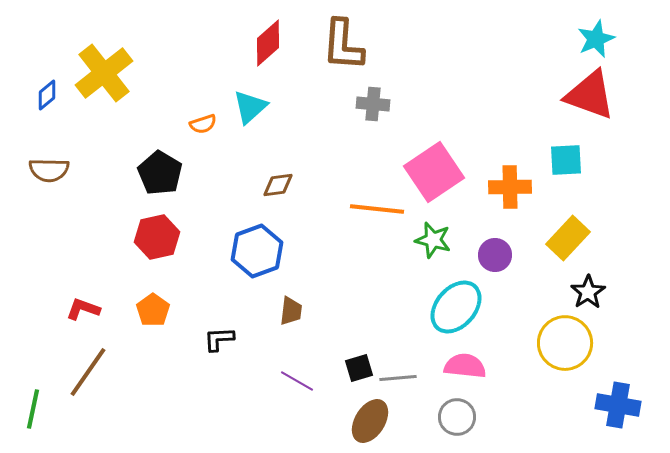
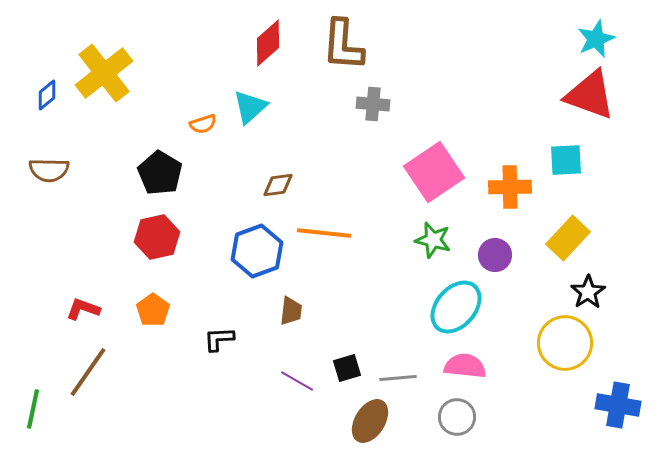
orange line: moved 53 px left, 24 px down
black square: moved 12 px left
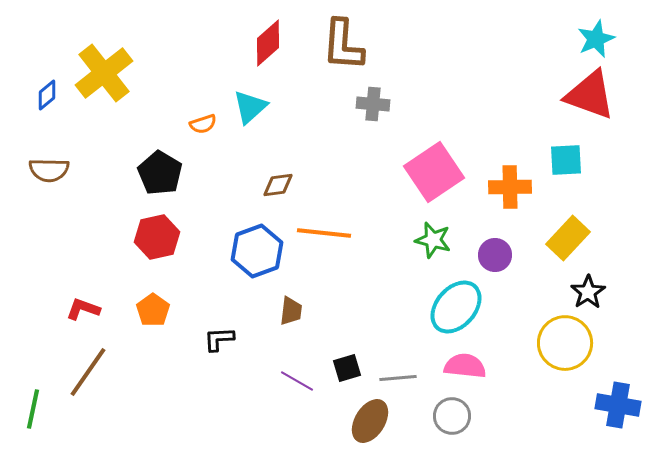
gray circle: moved 5 px left, 1 px up
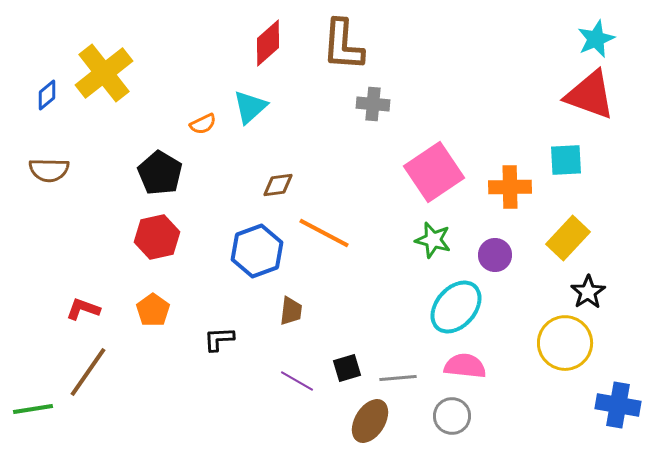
orange semicircle: rotated 8 degrees counterclockwise
orange line: rotated 22 degrees clockwise
green line: rotated 69 degrees clockwise
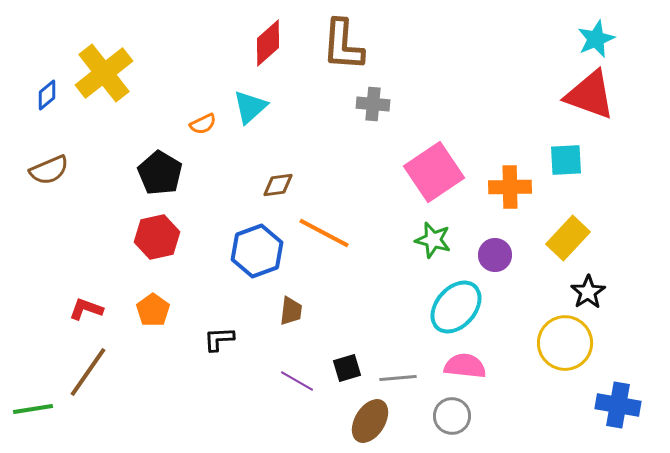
brown semicircle: rotated 24 degrees counterclockwise
red L-shape: moved 3 px right
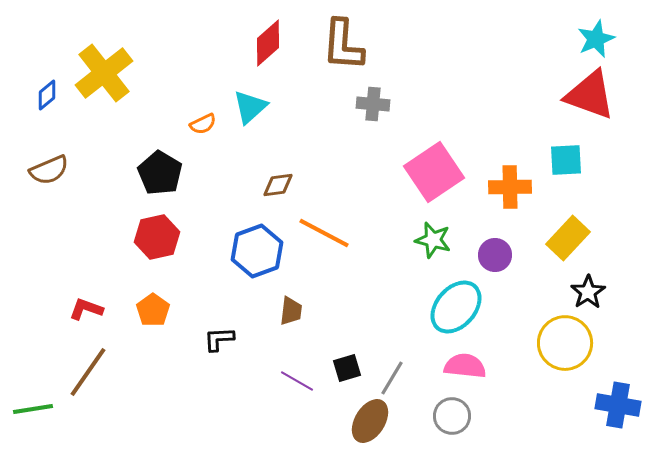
gray line: moved 6 px left; rotated 54 degrees counterclockwise
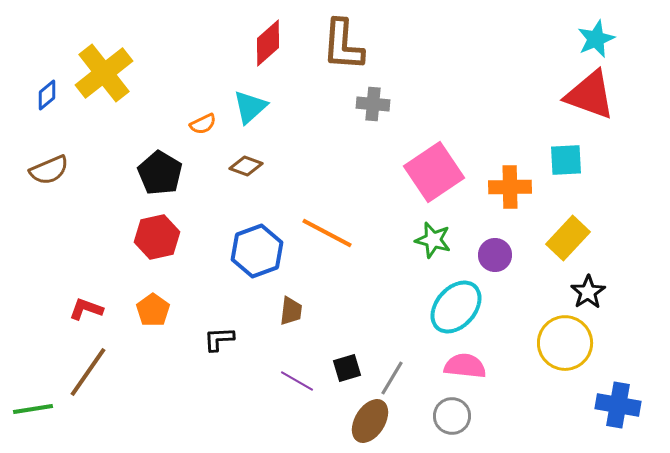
brown diamond: moved 32 px left, 19 px up; rotated 28 degrees clockwise
orange line: moved 3 px right
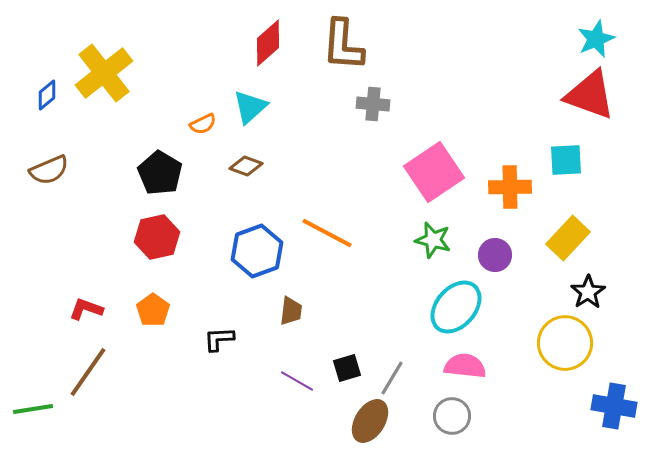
blue cross: moved 4 px left, 1 px down
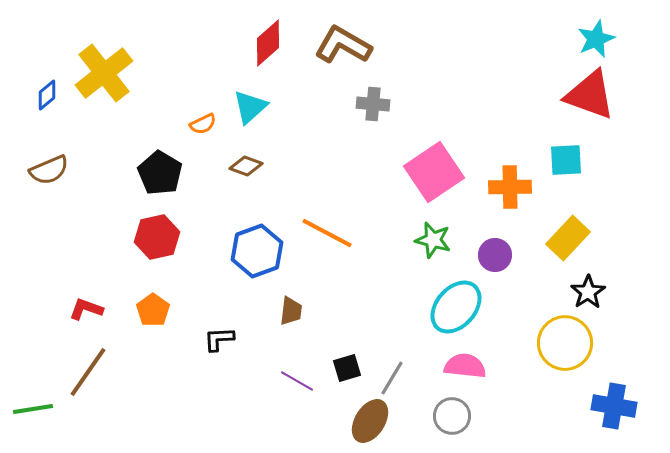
brown L-shape: rotated 116 degrees clockwise
